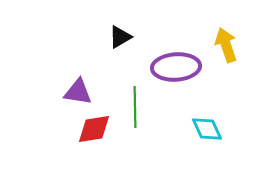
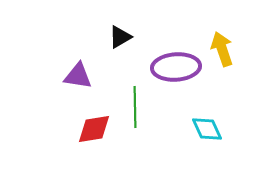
yellow arrow: moved 4 px left, 4 px down
purple triangle: moved 16 px up
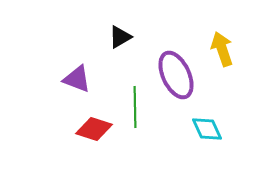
purple ellipse: moved 8 px down; rotated 69 degrees clockwise
purple triangle: moved 1 px left, 3 px down; rotated 12 degrees clockwise
red diamond: rotated 27 degrees clockwise
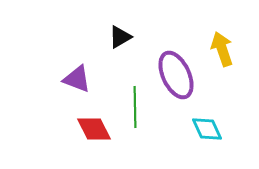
red diamond: rotated 45 degrees clockwise
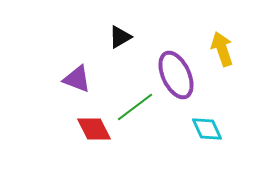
green line: rotated 54 degrees clockwise
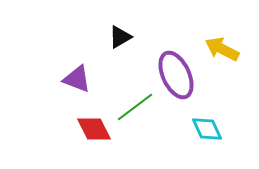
yellow arrow: rotated 44 degrees counterclockwise
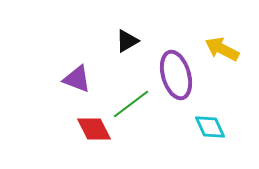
black triangle: moved 7 px right, 4 px down
purple ellipse: rotated 9 degrees clockwise
green line: moved 4 px left, 3 px up
cyan diamond: moved 3 px right, 2 px up
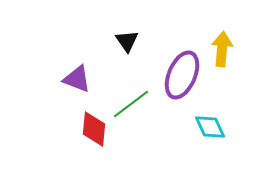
black triangle: rotated 35 degrees counterclockwise
yellow arrow: rotated 68 degrees clockwise
purple ellipse: moved 6 px right; rotated 39 degrees clockwise
red diamond: rotated 33 degrees clockwise
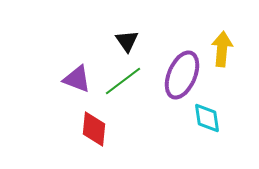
green line: moved 8 px left, 23 px up
cyan diamond: moved 3 px left, 9 px up; rotated 16 degrees clockwise
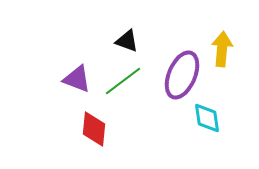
black triangle: rotated 35 degrees counterclockwise
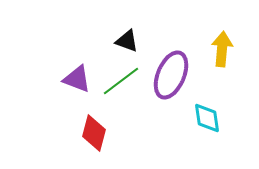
purple ellipse: moved 11 px left
green line: moved 2 px left
red diamond: moved 4 px down; rotated 9 degrees clockwise
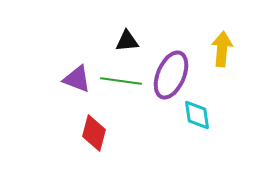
black triangle: rotated 25 degrees counterclockwise
green line: rotated 45 degrees clockwise
cyan diamond: moved 10 px left, 3 px up
